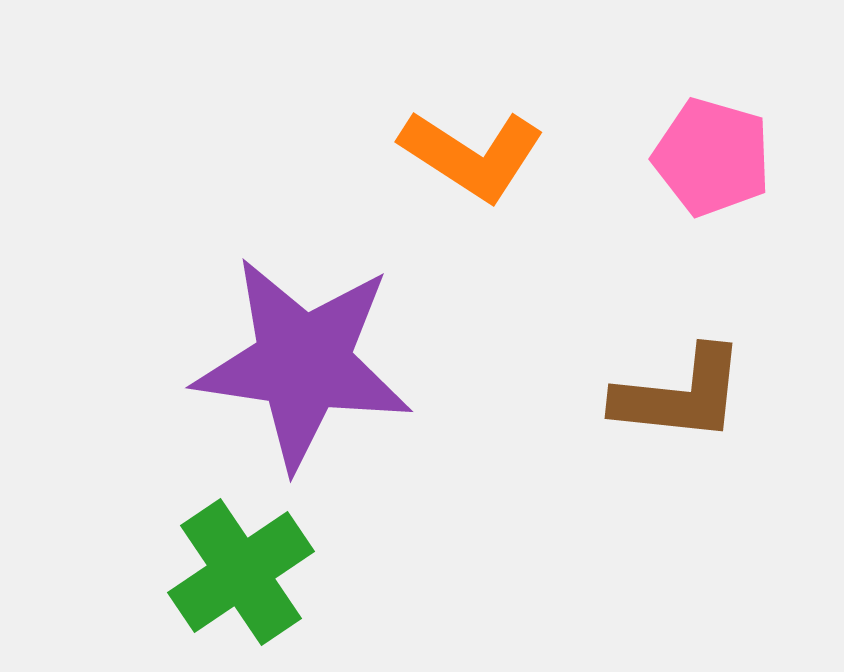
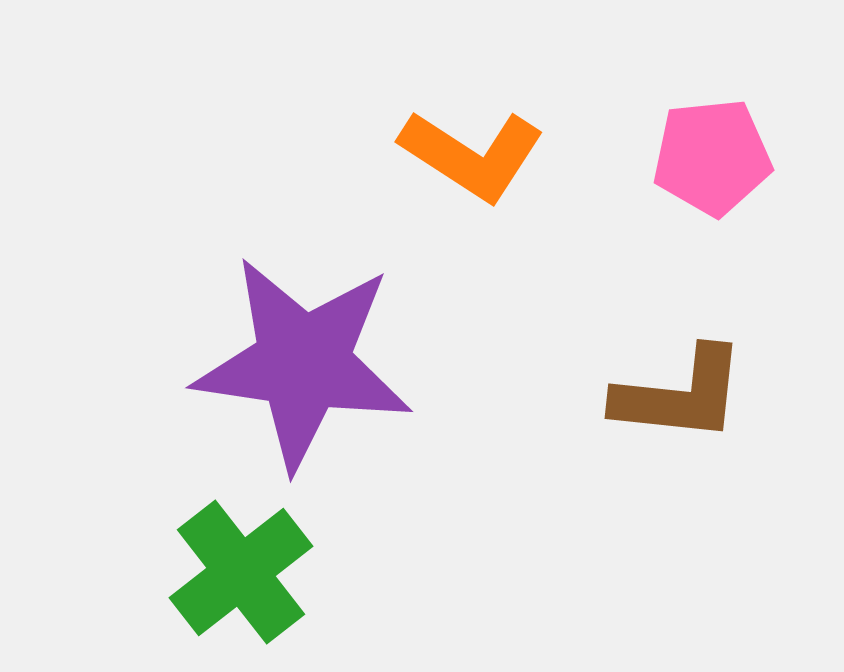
pink pentagon: rotated 22 degrees counterclockwise
green cross: rotated 4 degrees counterclockwise
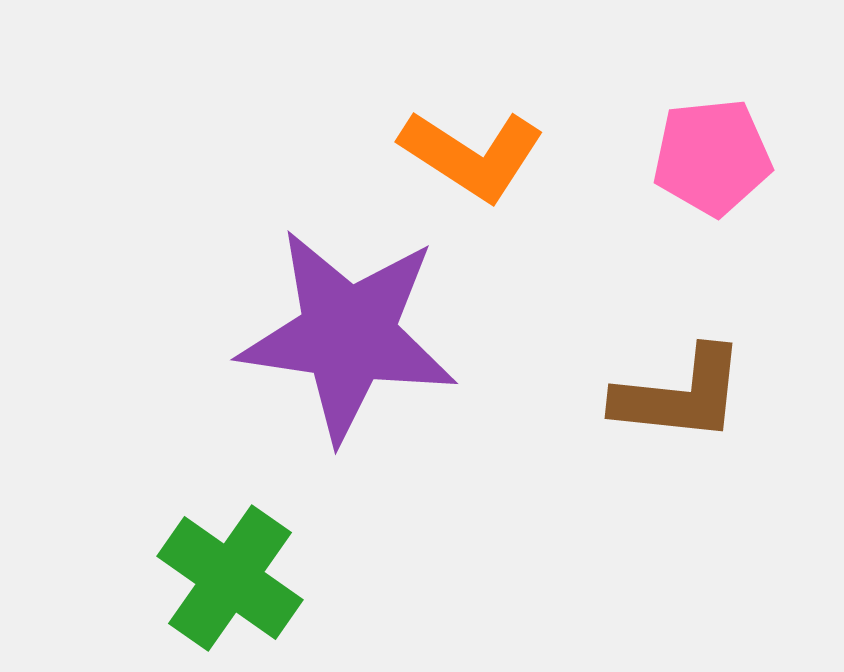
purple star: moved 45 px right, 28 px up
green cross: moved 11 px left, 6 px down; rotated 17 degrees counterclockwise
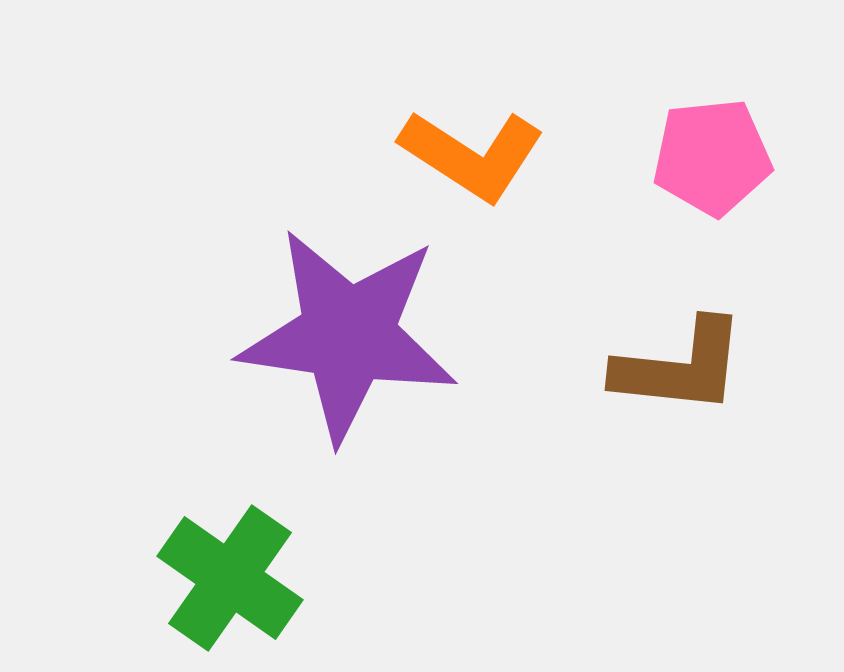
brown L-shape: moved 28 px up
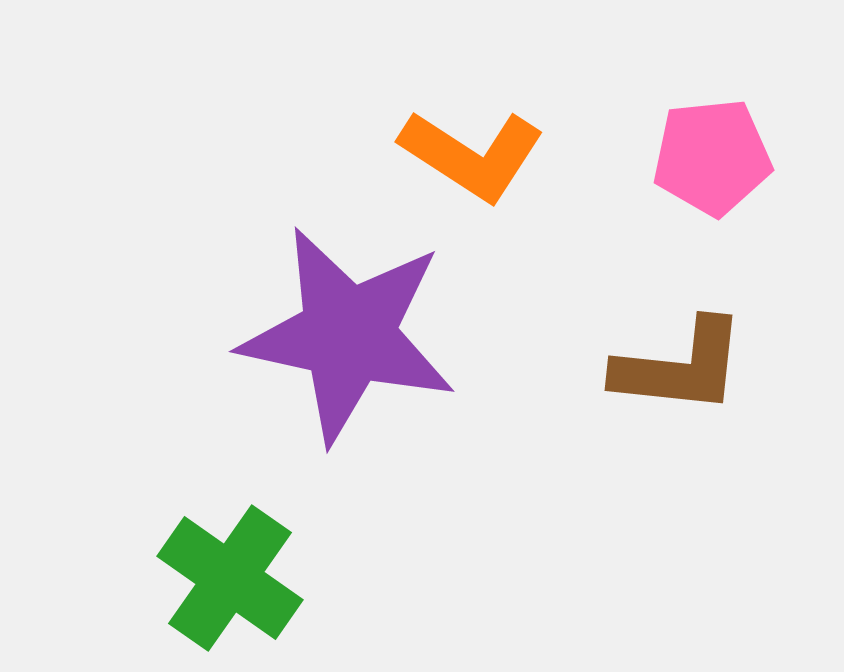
purple star: rotated 4 degrees clockwise
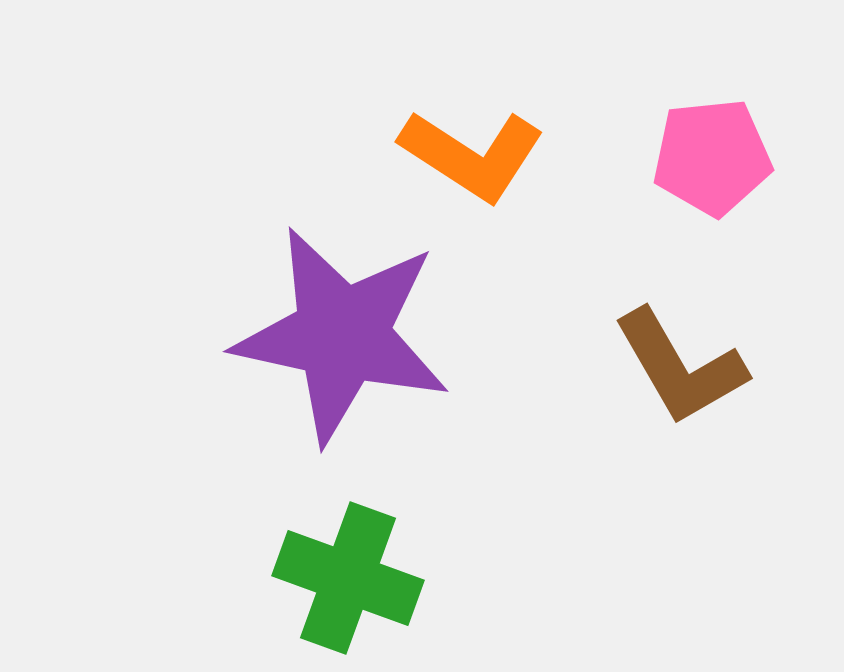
purple star: moved 6 px left
brown L-shape: rotated 54 degrees clockwise
green cross: moved 118 px right; rotated 15 degrees counterclockwise
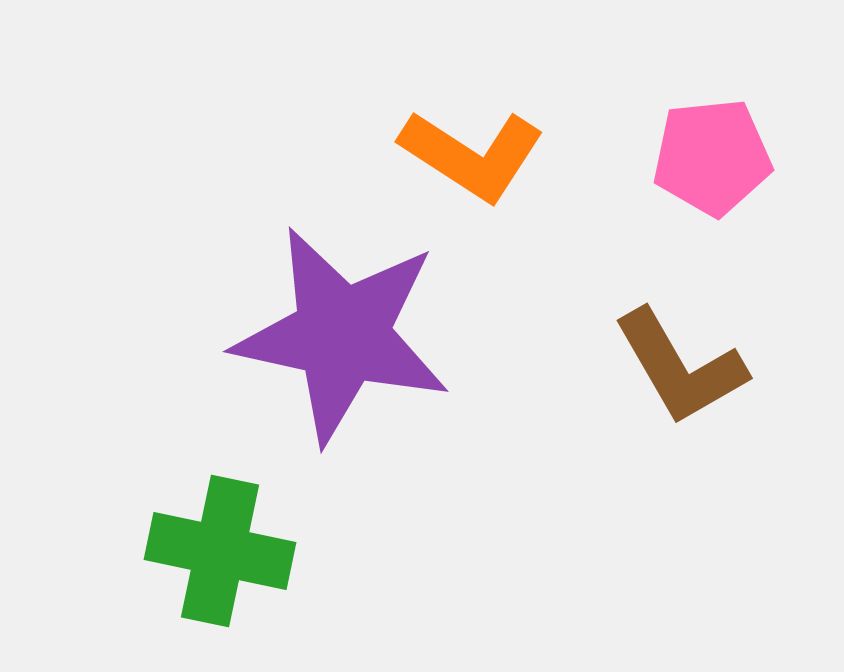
green cross: moved 128 px left, 27 px up; rotated 8 degrees counterclockwise
